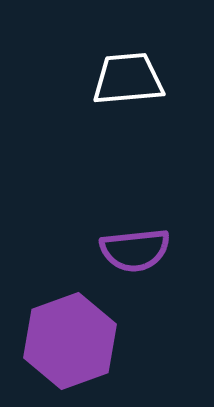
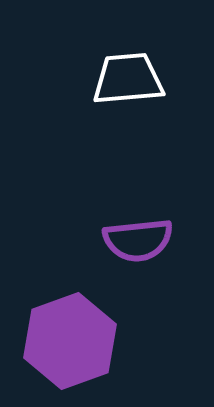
purple semicircle: moved 3 px right, 10 px up
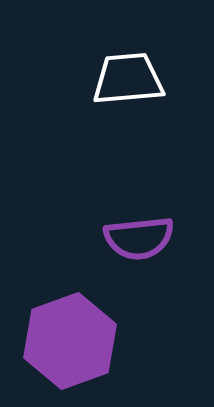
purple semicircle: moved 1 px right, 2 px up
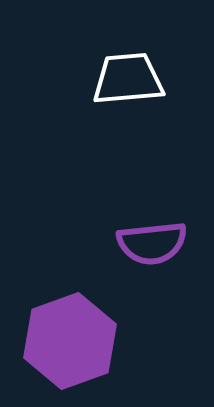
purple semicircle: moved 13 px right, 5 px down
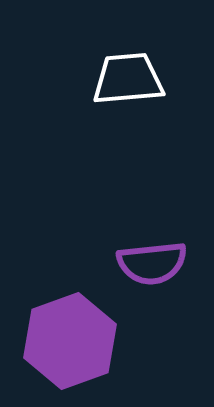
purple semicircle: moved 20 px down
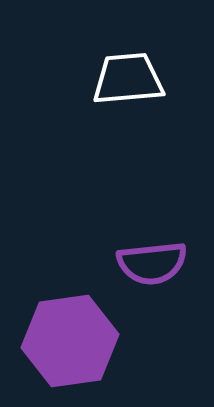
purple hexagon: rotated 12 degrees clockwise
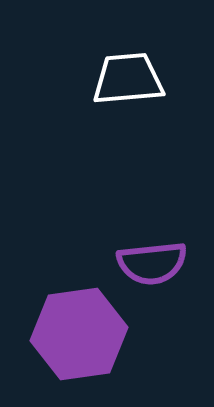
purple hexagon: moved 9 px right, 7 px up
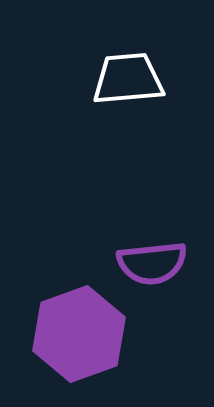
purple hexagon: rotated 12 degrees counterclockwise
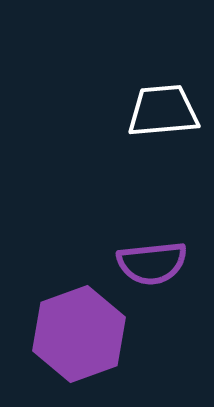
white trapezoid: moved 35 px right, 32 px down
